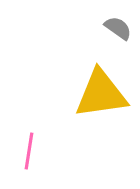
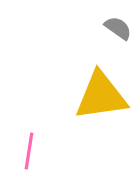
yellow triangle: moved 2 px down
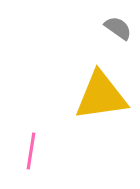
pink line: moved 2 px right
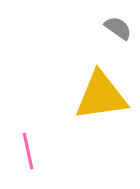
pink line: moved 3 px left; rotated 21 degrees counterclockwise
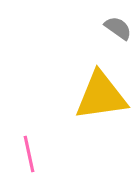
pink line: moved 1 px right, 3 px down
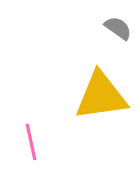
pink line: moved 2 px right, 12 px up
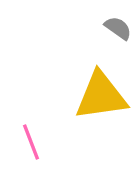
pink line: rotated 9 degrees counterclockwise
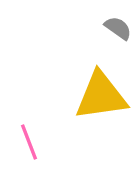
pink line: moved 2 px left
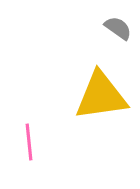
pink line: rotated 15 degrees clockwise
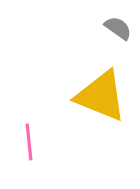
yellow triangle: rotated 30 degrees clockwise
